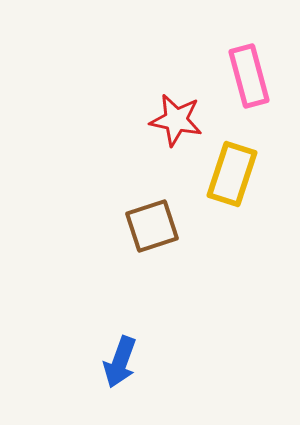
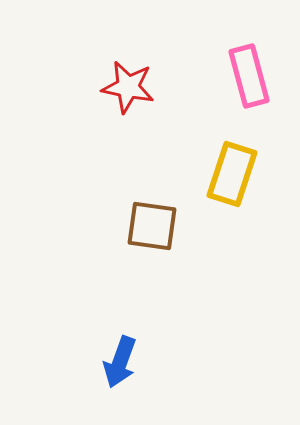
red star: moved 48 px left, 33 px up
brown square: rotated 26 degrees clockwise
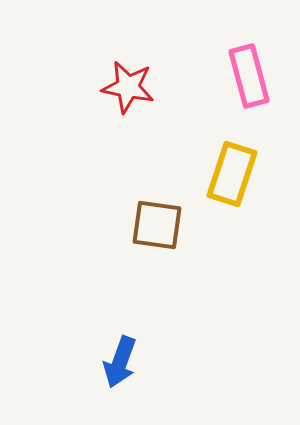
brown square: moved 5 px right, 1 px up
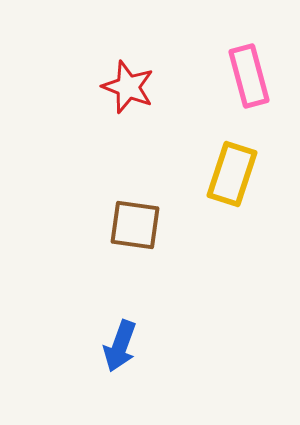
red star: rotated 10 degrees clockwise
brown square: moved 22 px left
blue arrow: moved 16 px up
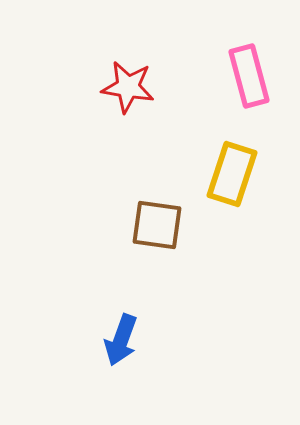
red star: rotated 12 degrees counterclockwise
brown square: moved 22 px right
blue arrow: moved 1 px right, 6 px up
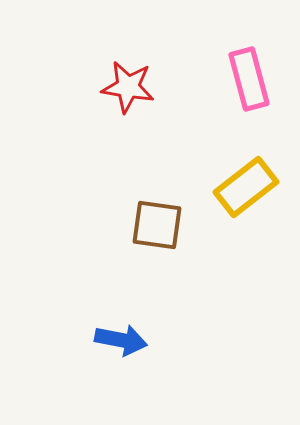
pink rectangle: moved 3 px down
yellow rectangle: moved 14 px right, 13 px down; rotated 34 degrees clockwise
blue arrow: rotated 99 degrees counterclockwise
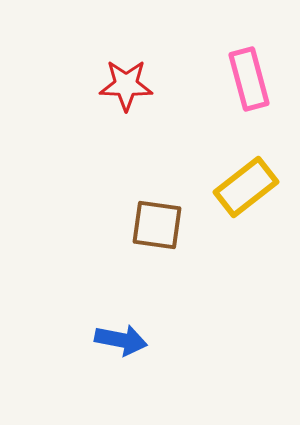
red star: moved 2 px left, 2 px up; rotated 8 degrees counterclockwise
